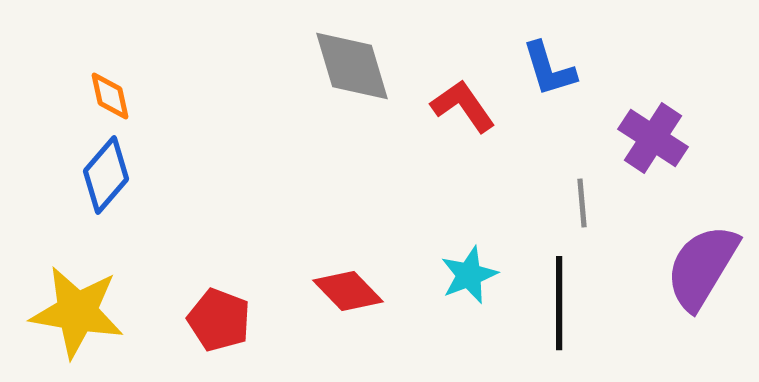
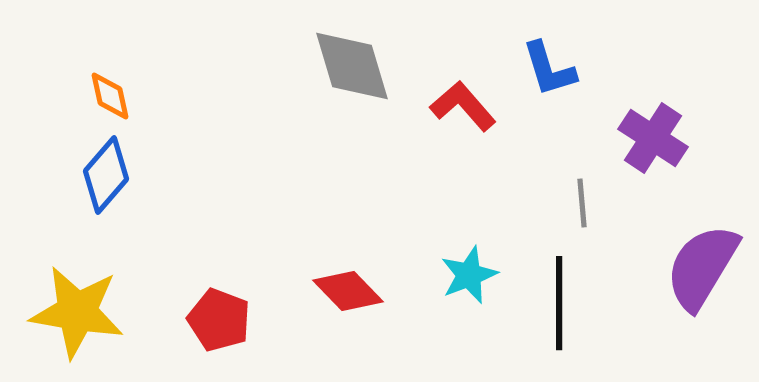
red L-shape: rotated 6 degrees counterclockwise
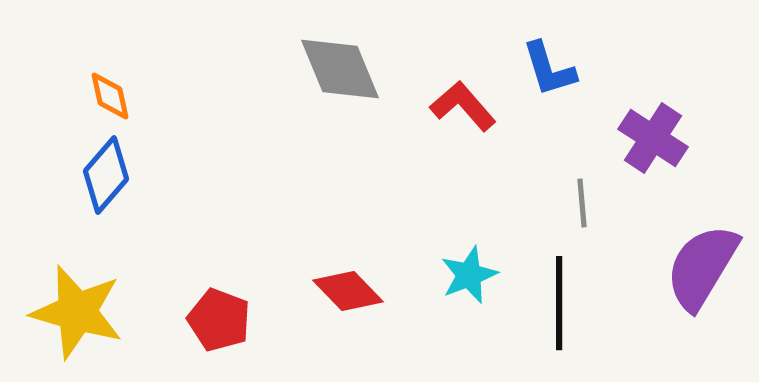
gray diamond: moved 12 px left, 3 px down; rotated 6 degrees counterclockwise
yellow star: rotated 6 degrees clockwise
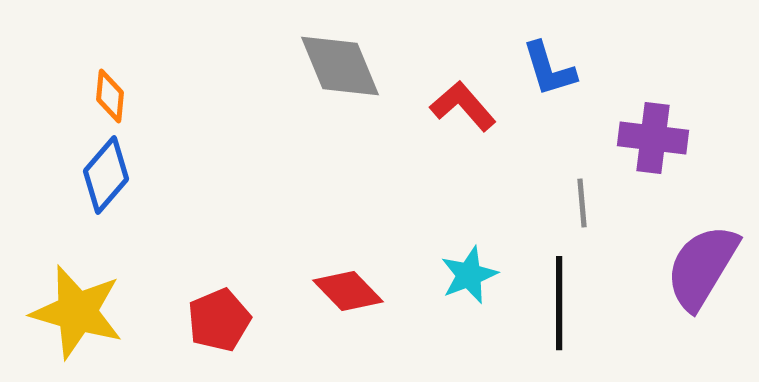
gray diamond: moved 3 px up
orange diamond: rotated 18 degrees clockwise
purple cross: rotated 26 degrees counterclockwise
red pentagon: rotated 28 degrees clockwise
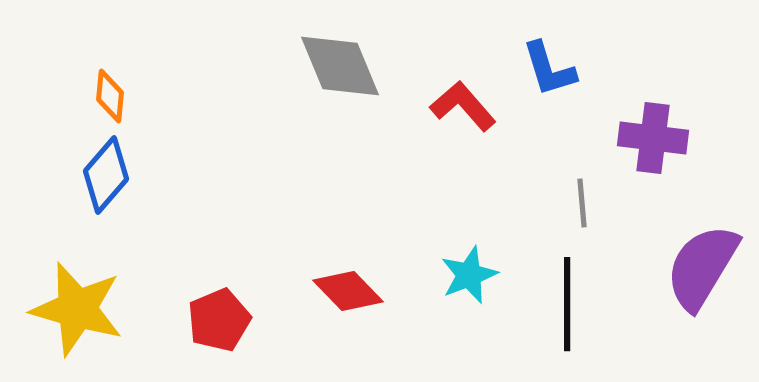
black line: moved 8 px right, 1 px down
yellow star: moved 3 px up
